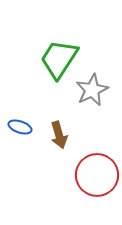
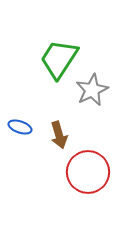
red circle: moved 9 px left, 3 px up
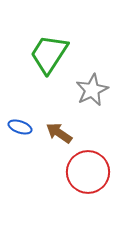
green trapezoid: moved 10 px left, 5 px up
brown arrow: moved 2 px up; rotated 140 degrees clockwise
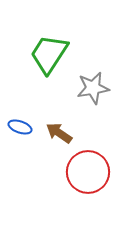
gray star: moved 1 px right, 2 px up; rotated 16 degrees clockwise
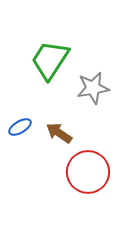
green trapezoid: moved 1 px right, 6 px down
blue ellipse: rotated 50 degrees counterclockwise
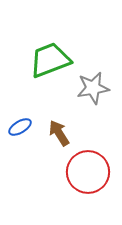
green trapezoid: rotated 36 degrees clockwise
brown arrow: rotated 24 degrees clockwise
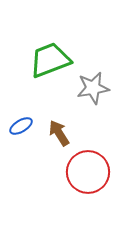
blue ellipse: moved 1 px right, 1 px up
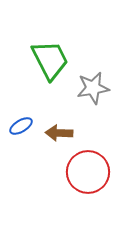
green trapezoid: rotated 84 degrees clockwise
brown arrow: rotated 56 degrees counterclockwise
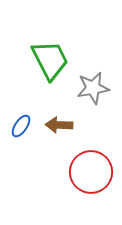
blue ellipse: rotated 25 degrees counterclockwise
brown arrow: moved 8 px up
red circle: moved 3 px right
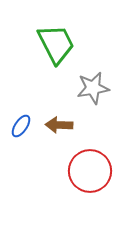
green trapezoid: moved 6 px right, 16 px up
red circle: moved 1 px left, 1 px up
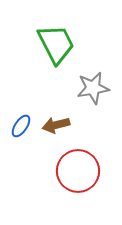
brown arrow: moved 3 px left; rotated 16 degrees counterclockwise
red circle: moved 12 px left
